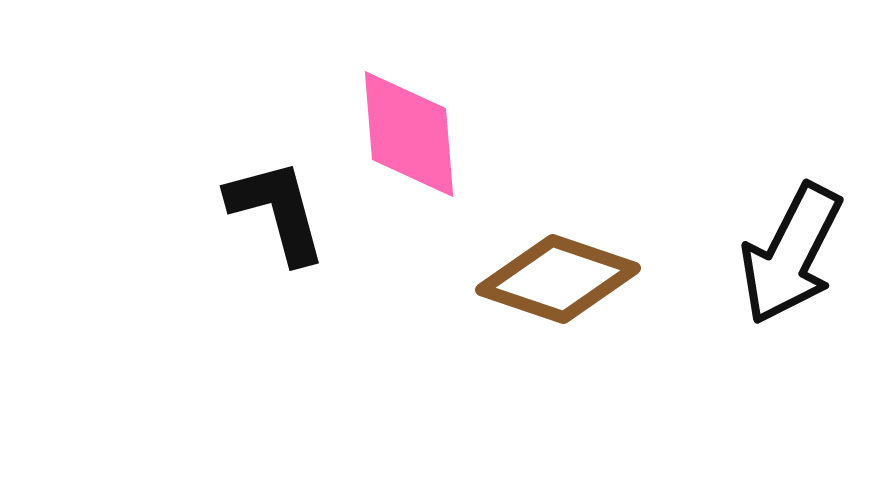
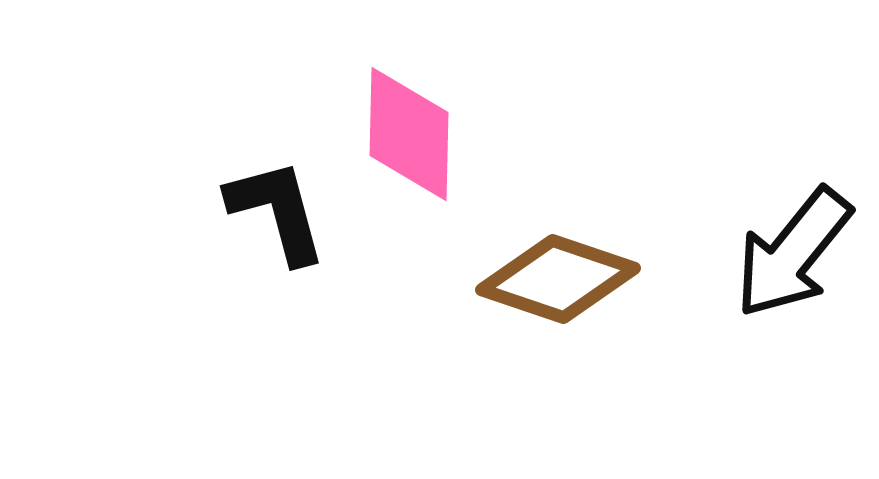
pink diamond: rotated 6 degrees clockwise
black arrow: moved 2 px right, 1 px up; rotated 12 degrees clockwise
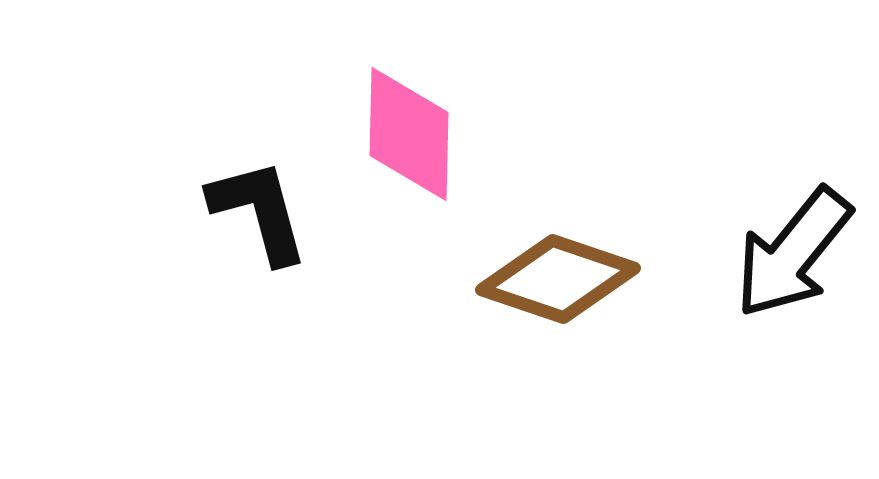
black L-shape: moved 18 px left
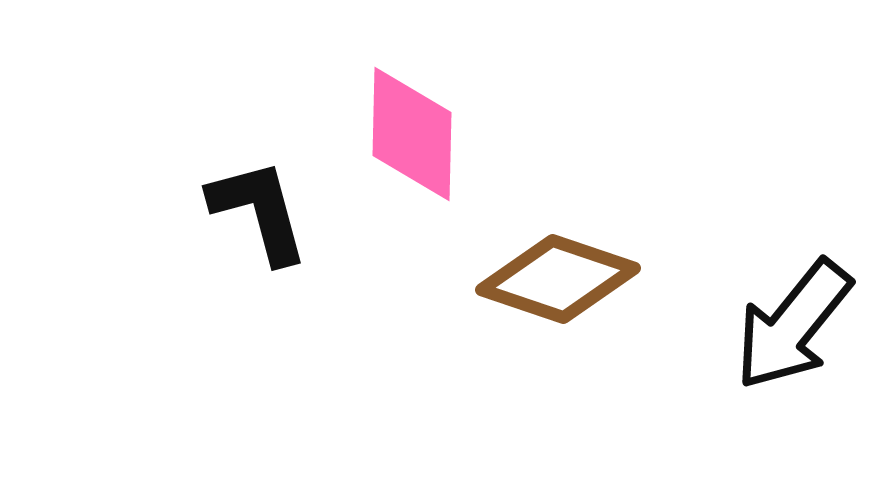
pink diamond: moved 3 px right
black arrow: moved 72 px down
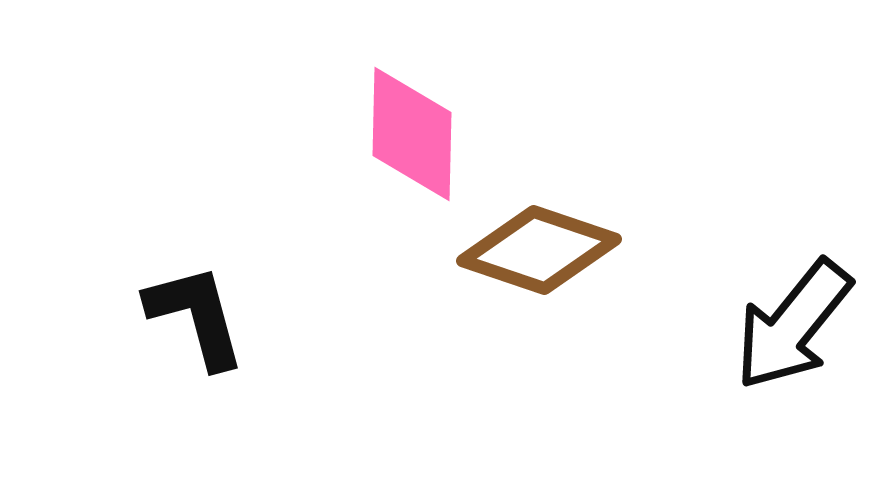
black L-shape: moved 63 px left, 105 px down
brown diamond: moved 19 px left, 29 px up
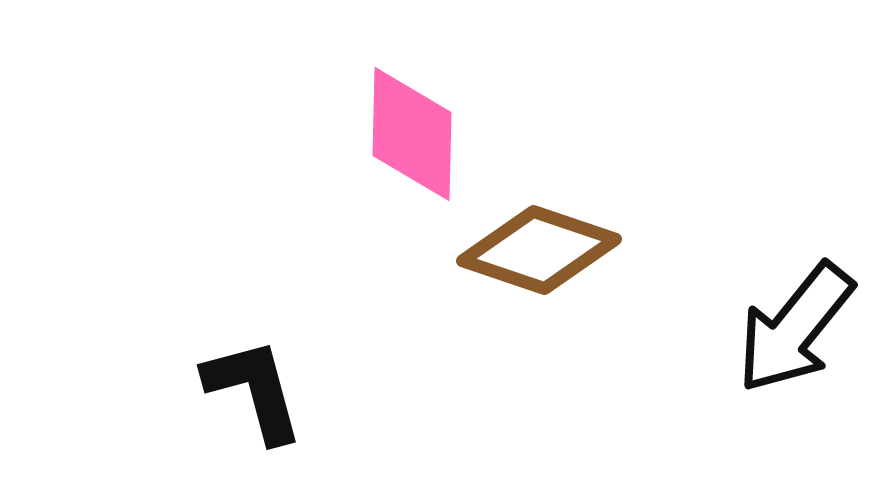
black L-shape: moved 58 px right, 74 px down
black arrow: moved 2 px right, 3 px down
